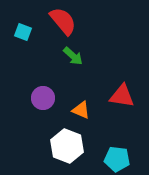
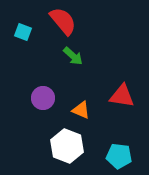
cyan pentagon: moved 2 px right, 3 px up
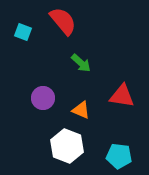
green arrow: moved 8 px right, 7 px down
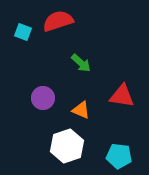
red semicircle: moved 5 px left; rotated 68 degrees counterclockwise
white hexagon: rotated 20 degrees clockwise
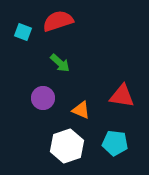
green arrow: moved 21 px left
cyan pentagon: moved 4 px left, 13 px up
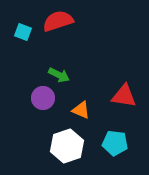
green arrow: moved 1 px left, 12 px down; rotated 15 degrees counterclockwise
red triangle: moved 2 px right
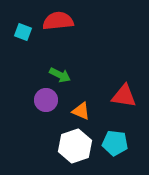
red semicircle: rotated 12 degrees clockwise
green arrow: moved 1 px right
purple circle: moved 3 px right, 2 px down
orange triangle: moved 1 px down
white hexagon: moved 8 px right
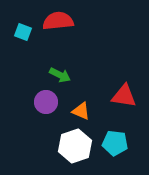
purple circle: moved 2 px down
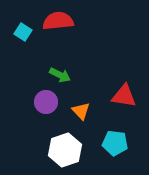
cyan square: rotated 12 degrees clockwise
orange triangle: rotated 24 degrees clockwise
white hexagon: moved 10 px left, 4 px down
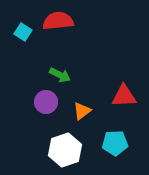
red triangle: rotated 12 degrees counterclockwise
orange triangle: moved 1 px right; rotated 36 degrees clockwise
cyan pentagon: rotated 10 degrees counterclockwise
